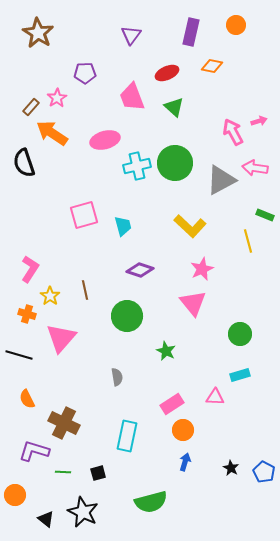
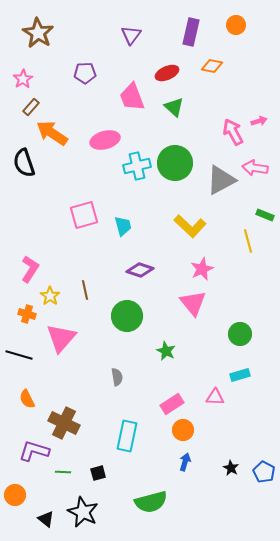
pink star at (57, 98): moved 34 px left, 19 px up
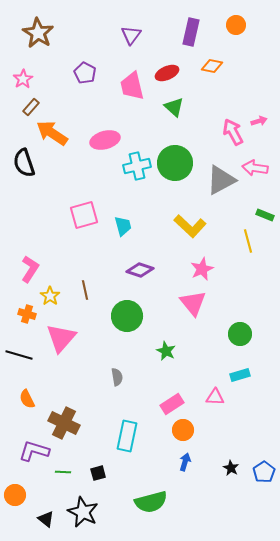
purple pentagon at (85, 73): rotated 30 degrees clockwise
pink trapezoid at (132, 97): moved 11 px up; rotated 8 degrees clockwise
blue pentagon at (264, 472): rotated 10 degrees clockwise
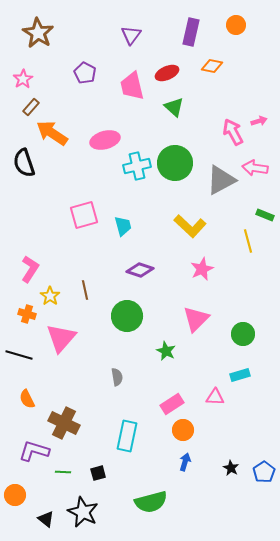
pink triangle at (193, 303): moved 3 px right, 16 px down; rotated 24 degrees clockwise
green circle at (240, 334): moved 3 px right
